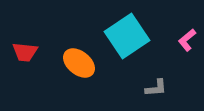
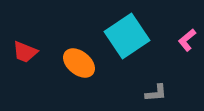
red trapezoid: rotated 16 degrees clockwise
gray L-shape: moved 5 px down
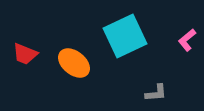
cyan square: moved 2 px left; rotated 9 degrees clockwise
red trapezoid: moved 2 px down
orange ellipse: moved 5 px left
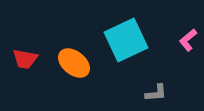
cyan square: moved 1 px right, 4 px down
pink L-shape: moved 1 px right
red trapezoid: moved 5 px down; rotated 12 degrees counterclockwise
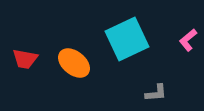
cyan square: moved 1 px right, 1 px up
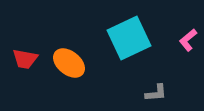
cyan square: moved 2 px right, 1 px up
orange ellipse: moved 5 px left
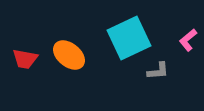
orange ellipse: moved 8 px up
gray L-shape: moved 2 px right, 22 px up
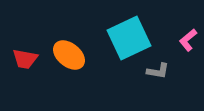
gray L-shape: rotated 15 degrees clockwise
